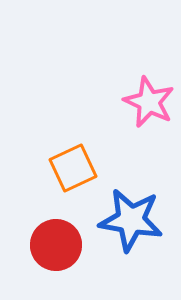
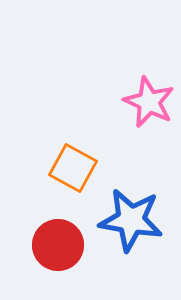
orange square: rotated 36 degrees counterclockwise
red circle: moved 2 px right
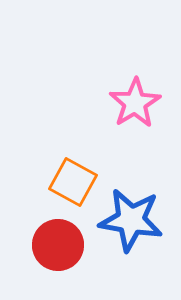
pink star: moved 14 px left, 1 px down; rotated 15 degrees clockwise
orange square: moved 14 px down
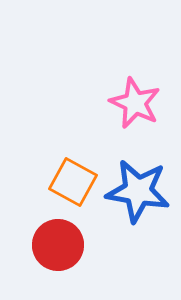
pink star: rotated 15 degrees counterclockwise
blue star: moved 7 px right, 29 px up
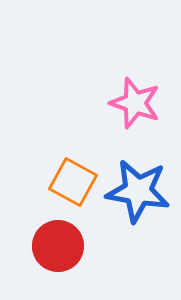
pink star: rotated 6 degrees counterclockwise
red circle: moved 1 px down
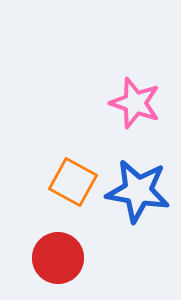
red circle: moved 12 px down
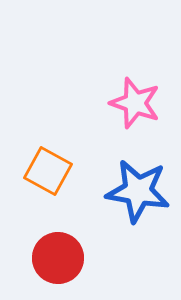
orange square: moved 25 px left, 11 px up
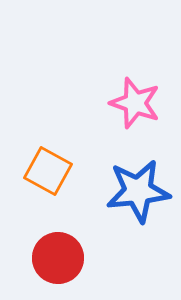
blue star: rotated 16 degrees counterclockwise
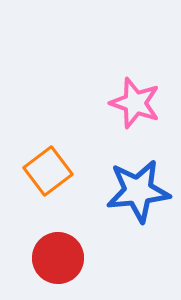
orange square: rotated 24 degrees clockwise
